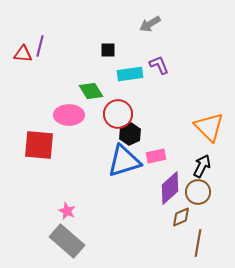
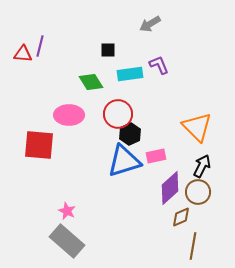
green diamond: moved 9 px up
orange triangle: moved 12 px left
brown line: moved 5 px left, 3 px down
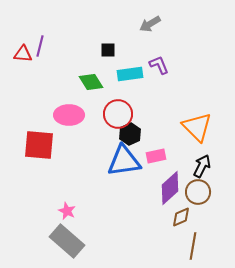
blue triangle: rotated 9 degrees clockwise
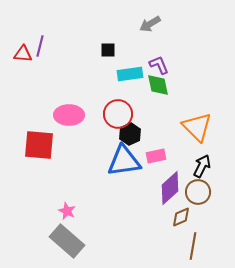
green diamond: moved 67 px right, 3 px down; rotated 20 degrees clockwise
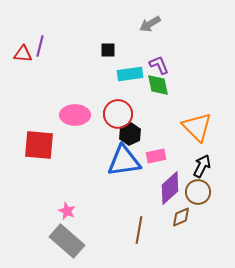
pink ellipse: moved 6 px right
brown line: moved 54 px left, 16 px up
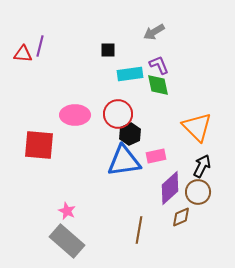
gray arrow: moved 4 px right, 8 px down
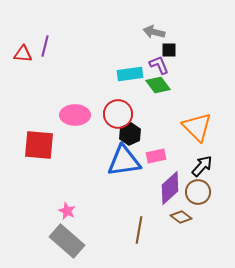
gray arrow: rotated 45 degrees clockwise
purple line: moved 5 px right
black square: moved 61 px right
green diamond: rotated 25 degrees counterclockwise
black arrow: rotated 15 degrees clockwise
brown diamond: rotated 60 degrees clockwise
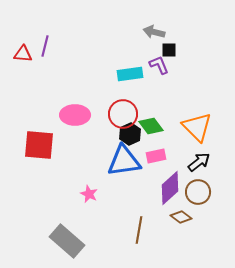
green diamond: moved 7 px left, 41 px down
red circle: moved 5 px right
black arrow: moved 3 px left, 4 px up; rotated 10 degrees clockwise
pink star: moved 22 px right, 17 px up
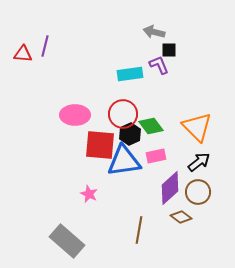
red square: moved 61 px right
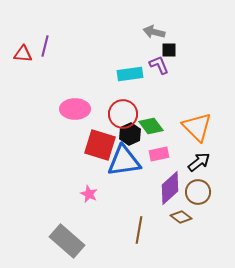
pink ellipse: moved 6 px up
red square: rotated 12 degrees clockwise
pink rectangle: moved 3 px right, 2 px up
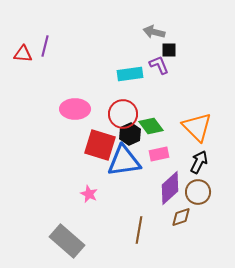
black arrow: rotated 25 degrees counterclockwise
brown diamond: rotated 55 degrees counterclockwise
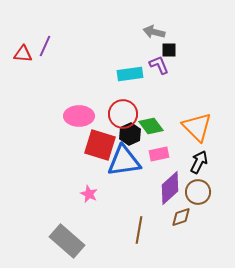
purple line: rotated 10 degrees clockwise
pink ellipse: moved 4 px right, 7 px down
